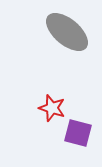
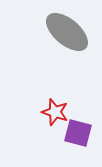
red star: moved 3 px right, 4 px down
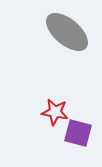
red star: rotated 8 degrees counterclockwise
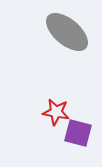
red star: moved 1 px right
